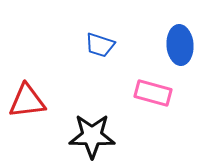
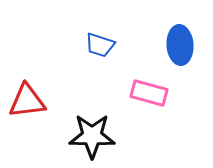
pink rectangle: moved 4 px left
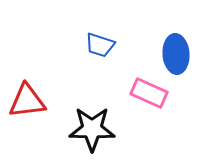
blue ellipse: moved 4 px left, 9 px down
pink rectangle: rotated 9 degrees clockwise
black star: moved 7 px up
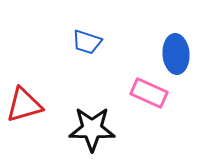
blue trapezoid: moved 13 px left, 3 px up
red triangle: moved 3 px left, 4 px down; rotated 9 degrees counterclockwise
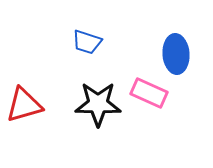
black star: moved 6 px right, 25 px up
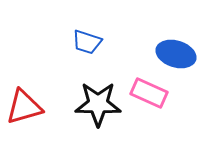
blue ellipse: rotated 69 degrees counterclockwise
red triangle: moved 2 px down
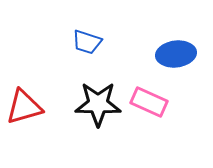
blue ellipse: rotated 24 degrees counterclockwise
pink rectangle: moved 9 px down
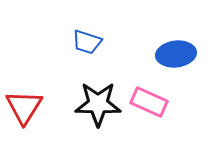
red triangle: rotated 42 degrees counterclockwise
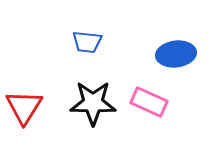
blue trapezoid: rotated 12 degrees counterclockwise
black star: moved 5 px left, 1 px up
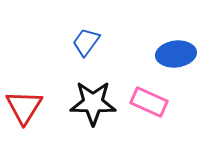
blue trapezoid: moved 1 px left; rotated 120 degrees clockwise
